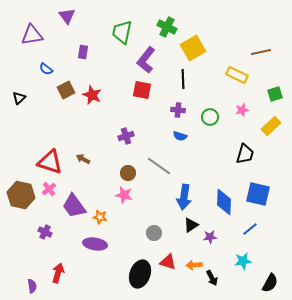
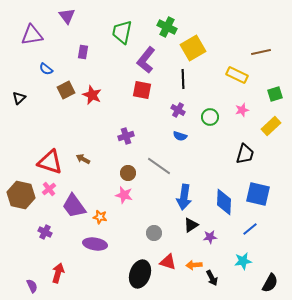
purple cross at (178, 110): rotated 24 degrees clockwise
purple semicircle at (32, 286): rotated 16 degrees counterclockwise
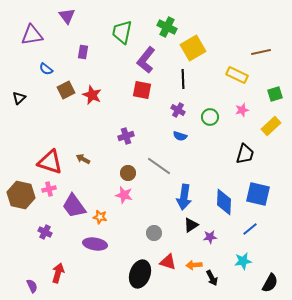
pink cross at (49, 189): rotated 24 degrees clockwise
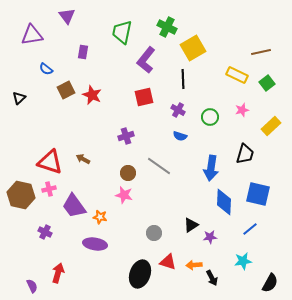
red square at (142, 90): moved 2 px right, 7 px down; rotated 24 degrees counterclockwise
green square at (275, 94): moved 8 px left, 11 px up; rotated 21 degrees counterclockwise
blue arrow at (184, 197): moved 27 px right, 29 px up
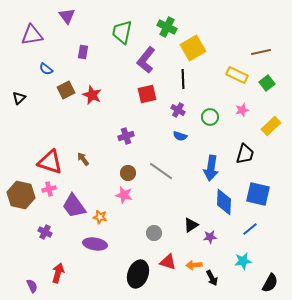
red square at (144, 97): moved 3 px right, 3 px up
brown arrow at (83, 159): rotated 24 degrees clockwise
gray line at (159, 166): moved 2 px right, 5 px down
black ellipse at (140, 274): moved 2 px left
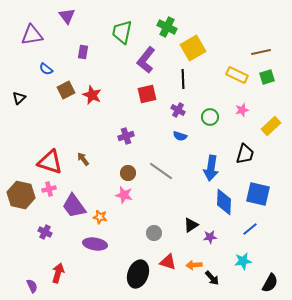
green square at (267, 83): moved 6 px up; rotated 21 degrees clockwise
black arrow at (212, 278): rotated 14 degrees counterclockwise
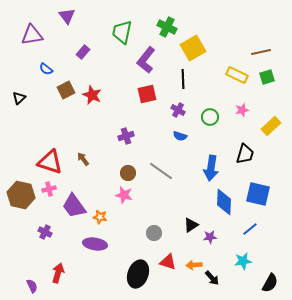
purple rectangle at (83, 52): rotated 32 degrees clockwise
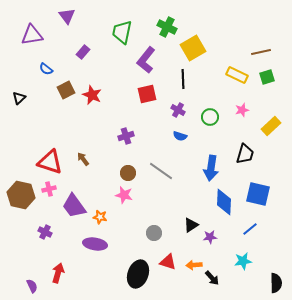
black semicircle at (270, 283): moved 6 px right; rotated 30 degrees counterclockwise
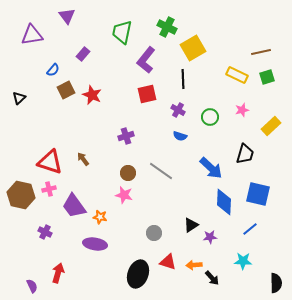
purple rectangle at (83, 52): moved 2 px down
blue semicircle at (46, 69): moved 7 px right, 1 px down; rotated 88 degrees counterclockwise
blue arrow at (211, 168): rotated 55 degrees counterclockwise
cyan star at (243, 261): rotated 12 degrees clockwise
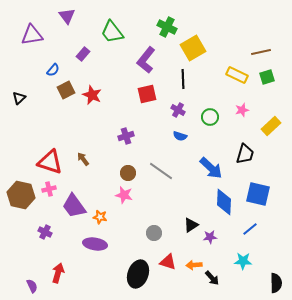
green trapezoid at (122, 32): moved 10 px left; rotated 50 degrees counterclockwise
